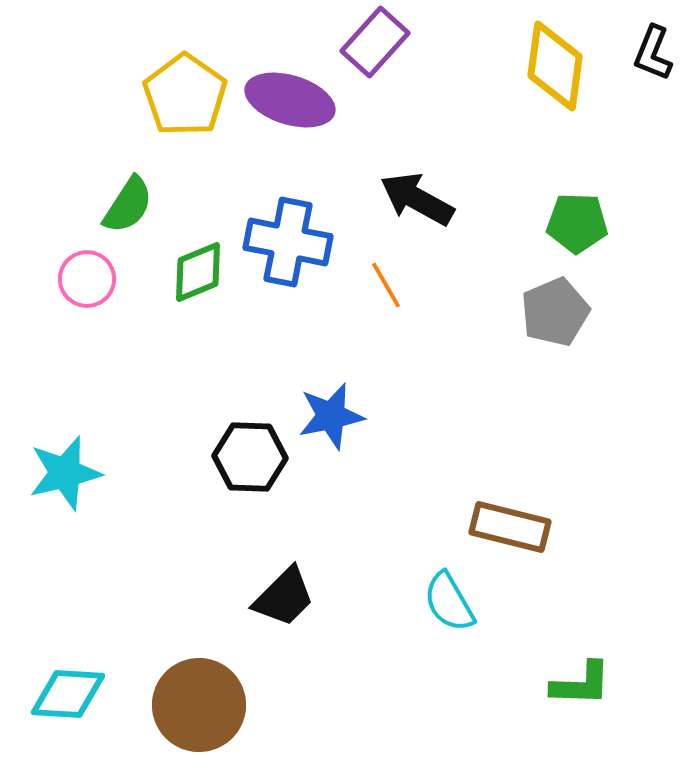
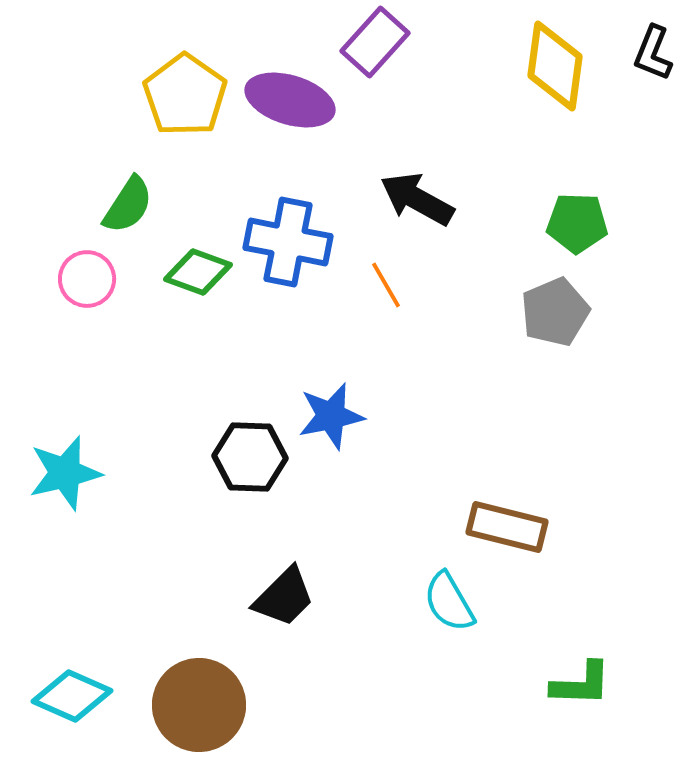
green diamond: rotated 42 degrees clockwise
brown rectangle: moved 3 px left
cyan diamond: moved 4 px right, 2 px down; rotated 20 degrees clockwise
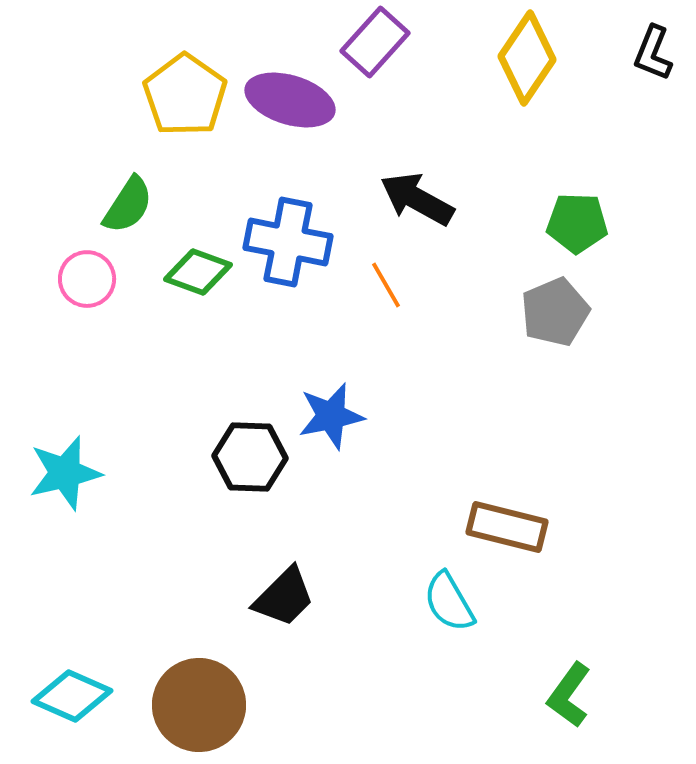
yellow diamond: moved 28 px left, 8 px up; rotated 26 degrees clockwise
green L-shape: moved 12 px left, 11 px down; rotated 124 degrees clockwise
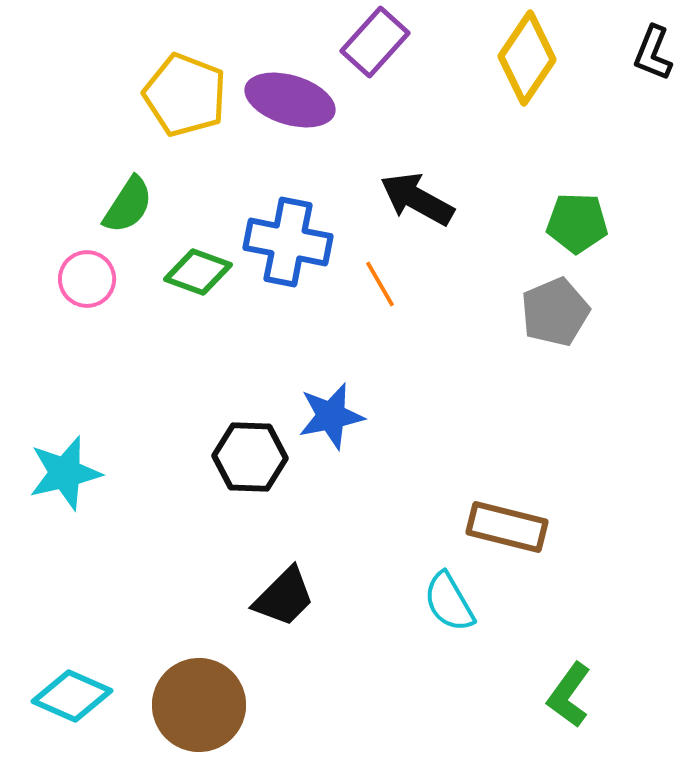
yellow pentagon: rotated 14 degrees counterclockwise
orange line: moved 6 px left, 1 px up
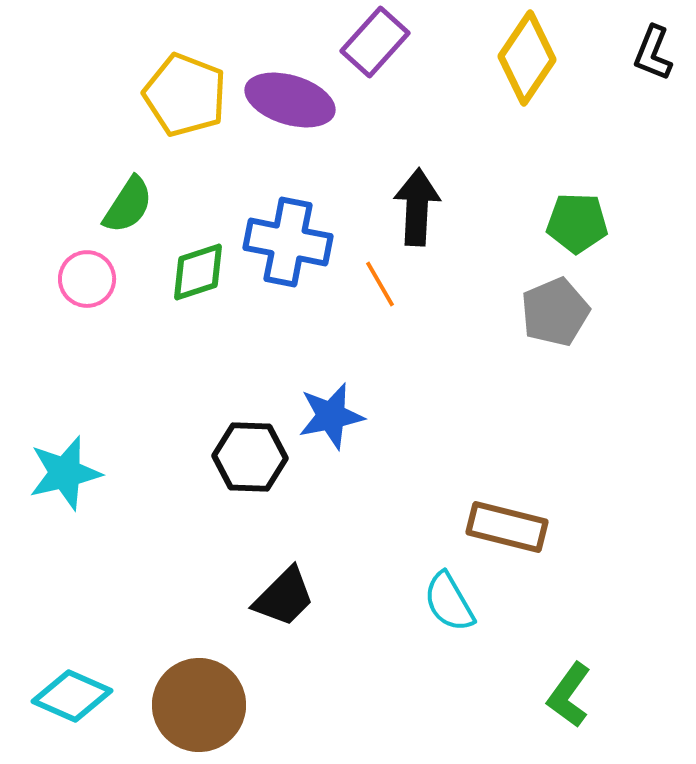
black arrow: moved 8 px down; rotated 64 degrees clockwise
green diamond: rotated 38 degrees counterclockwise
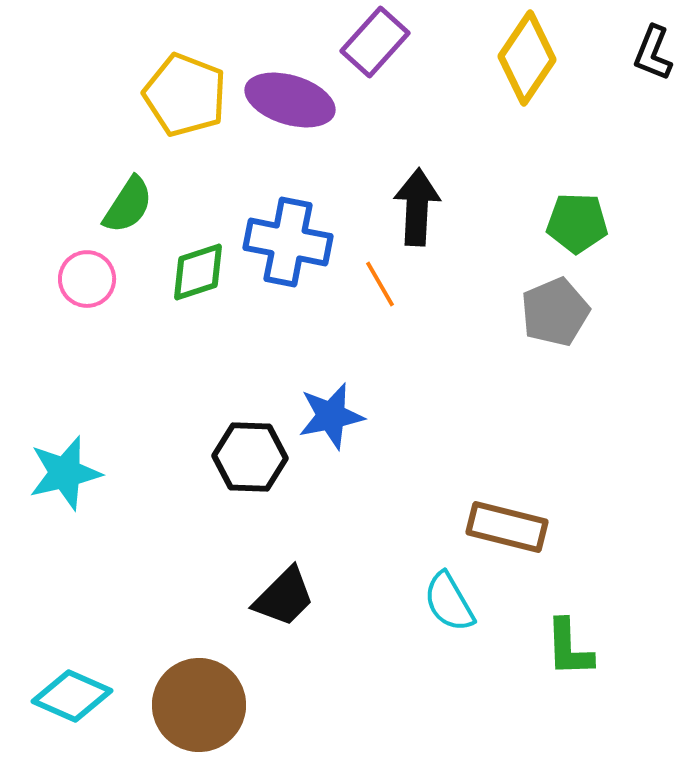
green L-shape: moved 47 px up; rotated 38 degrees counterclockwise
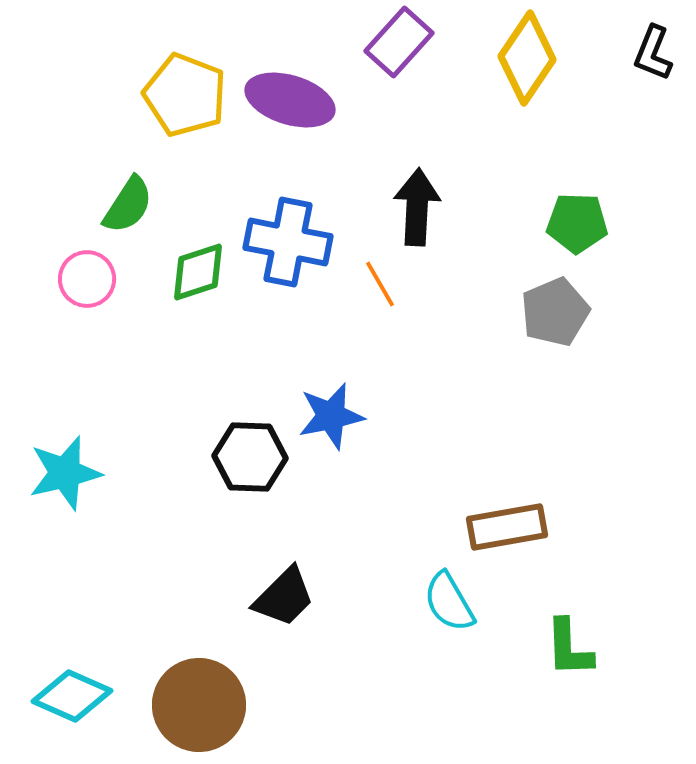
purple rectangle: moved 24 px right
brown rectangle: rotated 24 degrees counterclockwise
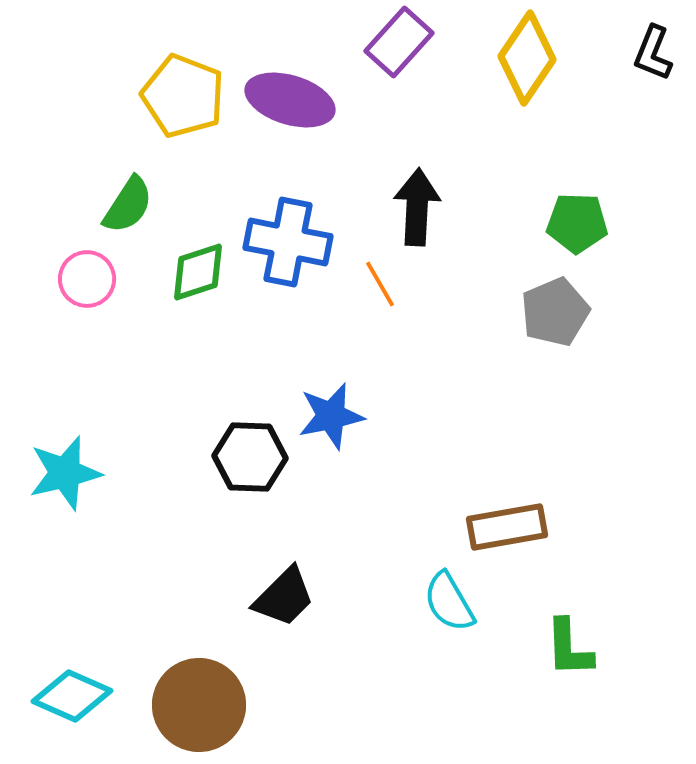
yellow pentagon: moved 2 px left, 1 px down
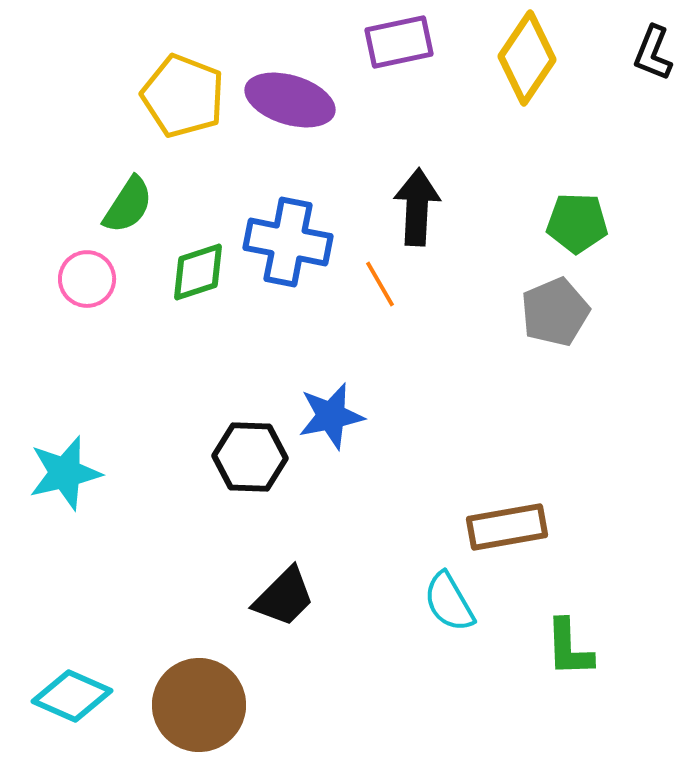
purple rectangle: rotated 36 degrees clockwise
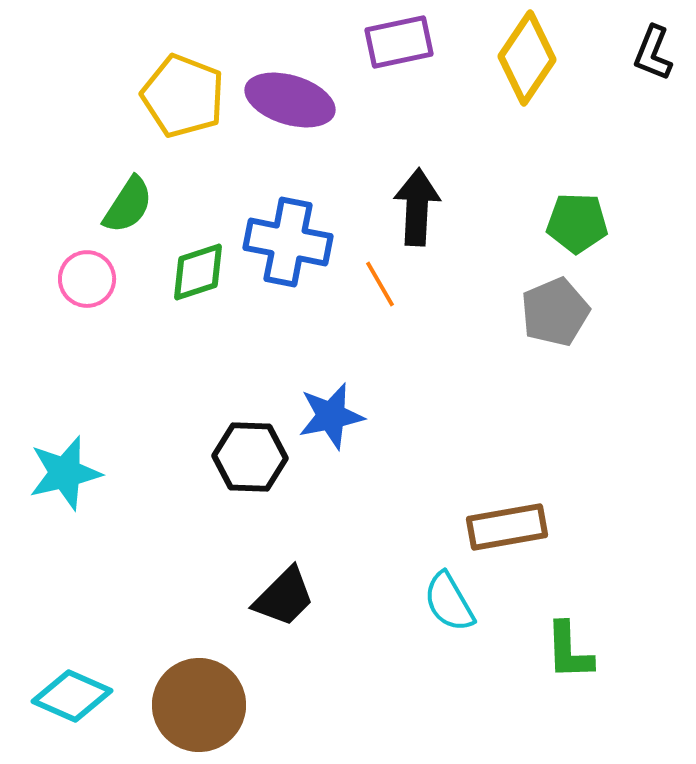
green L-shape: moved 3 px down
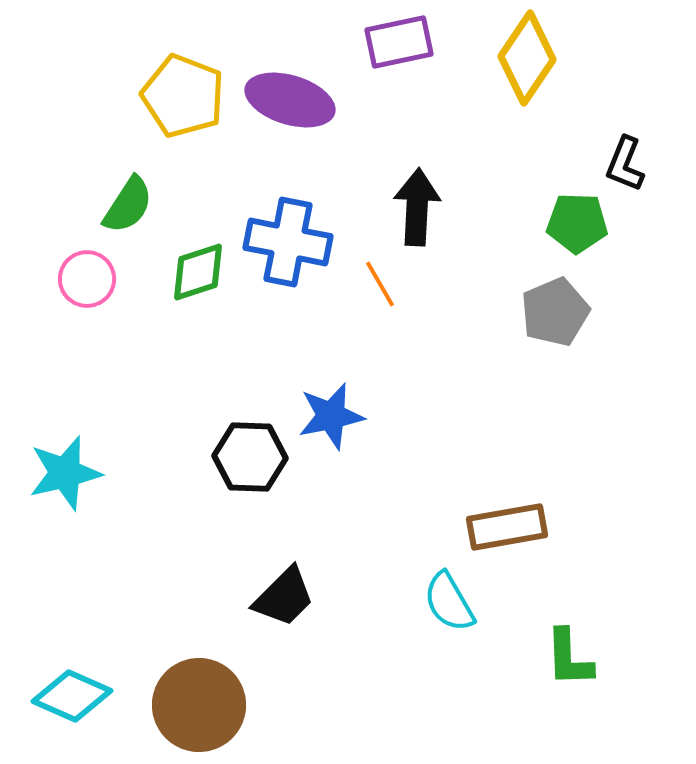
black L-shape: moved 28 px left, 111 px down
green L-shape: moved 7 px down
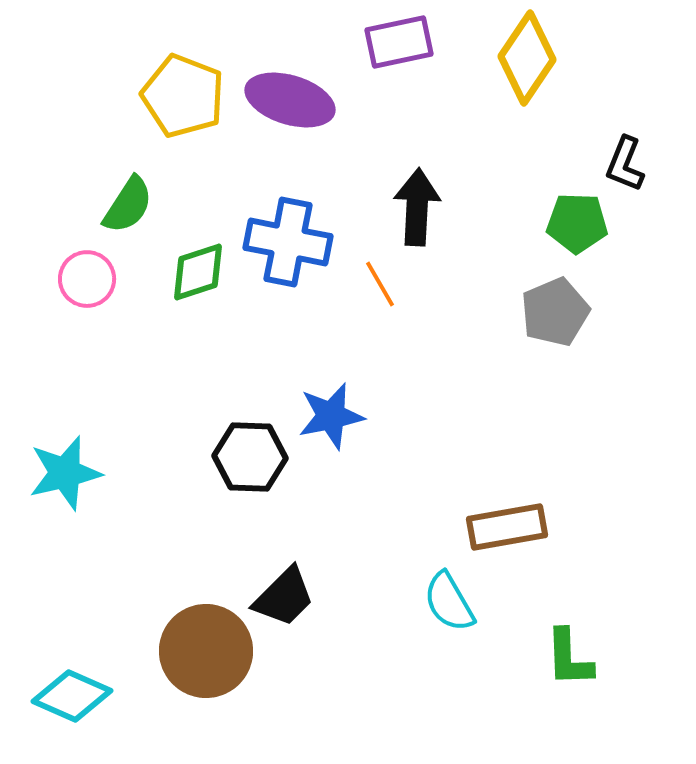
brown circle: moved 7 px right, 54 px up
